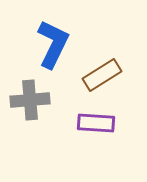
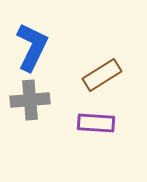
blue L-shape: moved 21 px left, 3 px down
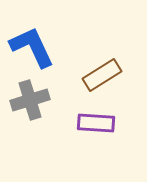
blue L-shape: rotated 51 degrees counterclockwise
gray cross: rotated 12 degrees counterclockwise
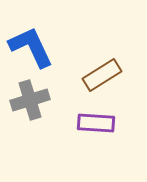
blue L-shape: moved 1 px left
